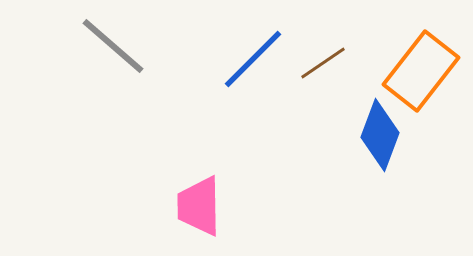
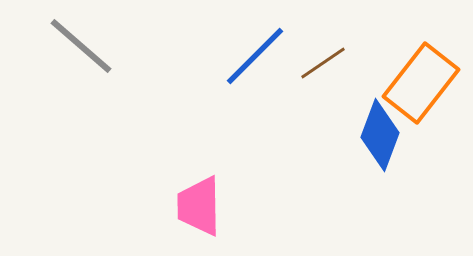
gray line: moved 32 px left
blue line: moved 2 px right, 3 px up
orange rectangle: moved 12 px down
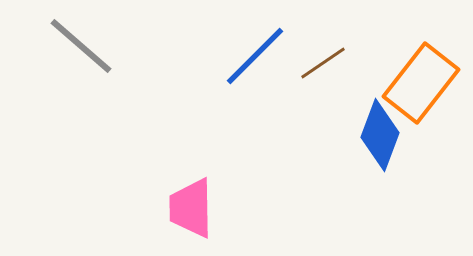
pink trapezoid: moved 8 px left, 2 px down
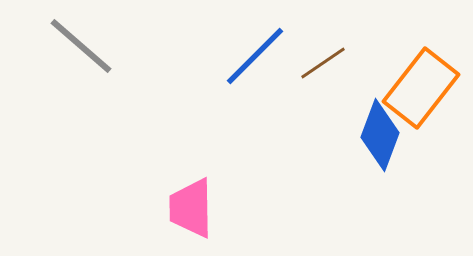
orange rectangle: moved 5 px down
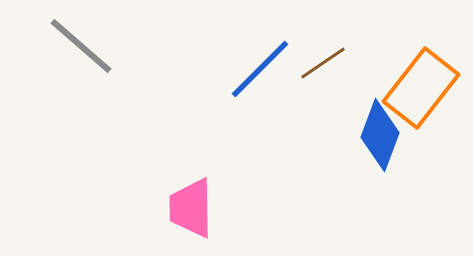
blue line: moved 5 px right, 13 px down
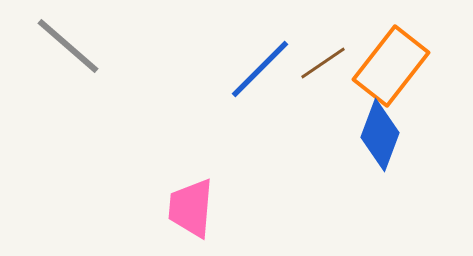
gray line: moved 13 px left
orange rectangle: moved 30 px left, 22 px up
pink trapezoid: rotated 6 degrees clockwise
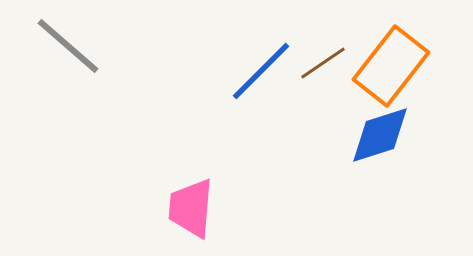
blue line: moved 1 px right, 2 px down
blue diamond: rotated 52 degrees clockwise
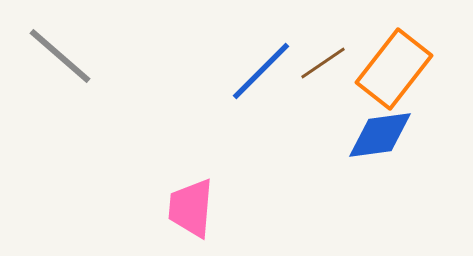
gray line: moved 8 px left, 10 px down
orange rectangle: moved 3 px right, 3 px down
blue diamond: rotated 10 degrees clockwise
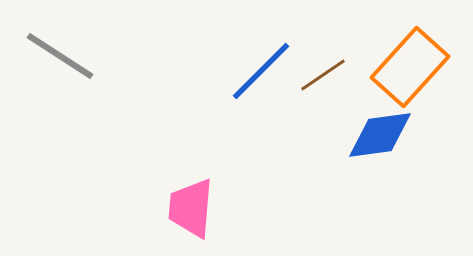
gray line: rotated 8 degrees counterclockwise
brown line: moved 12 px down
orange rectangle: moved 16 px right, 2 px up; rotated 4 degrees clockwise
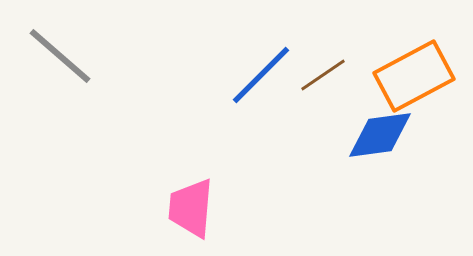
gray line: rotated 8 degrees clockwise
orange rectangle: moved 4 px right, 9 px down; rotated 20 degrees clockwise
blue line: moved 4 px down
